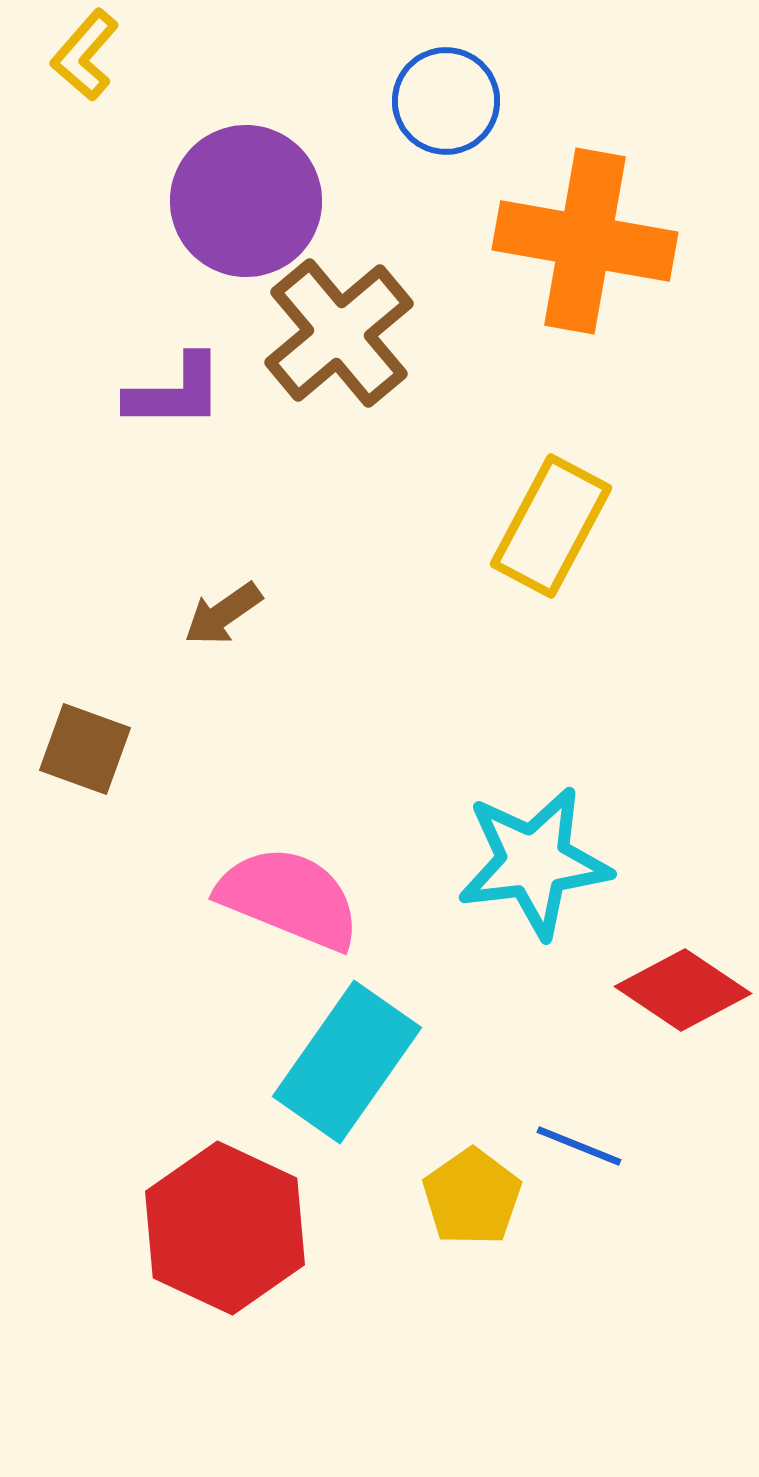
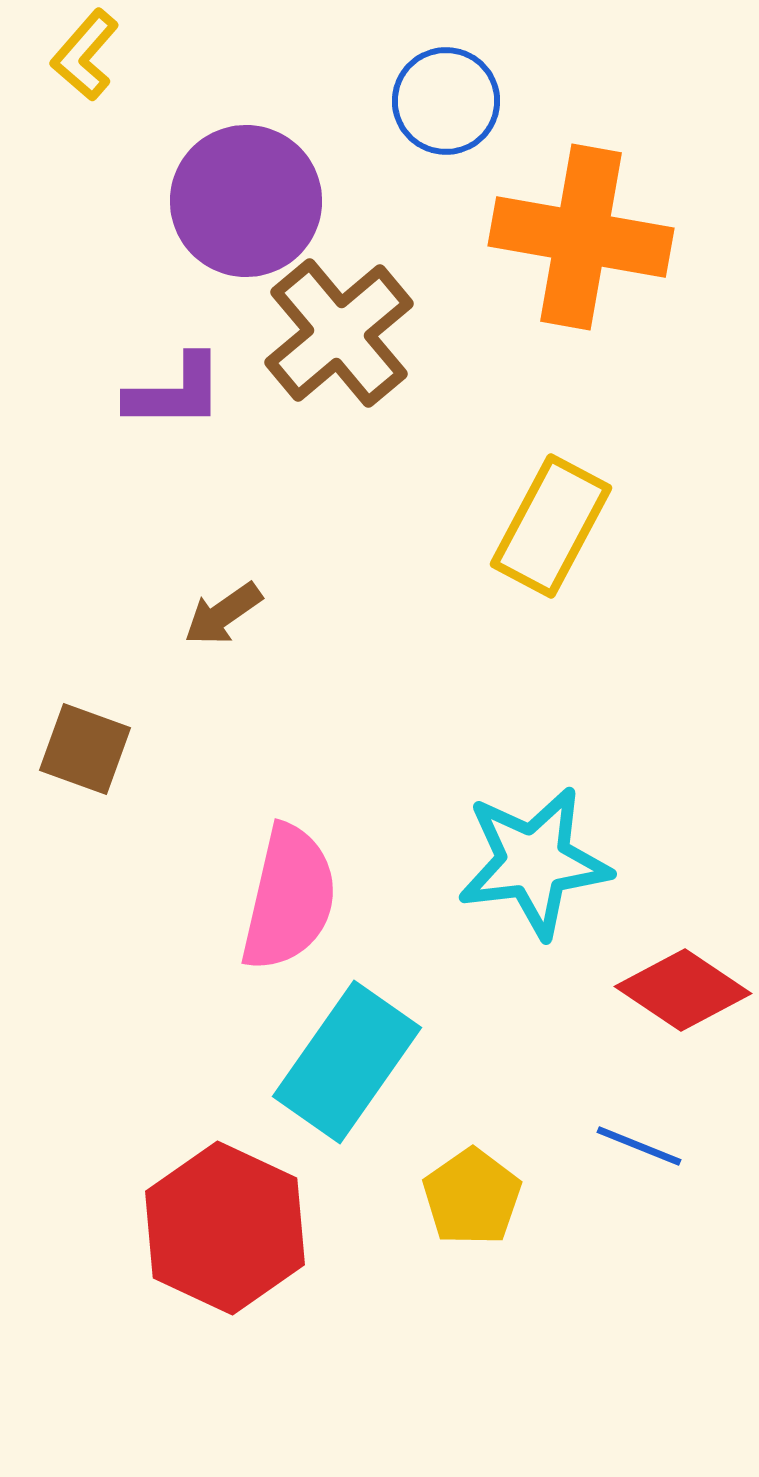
orange cross: moved 4 px left, 4 px up
pink semicircle: rotated 81 degrees clockwise
blue line: moved 60 px right
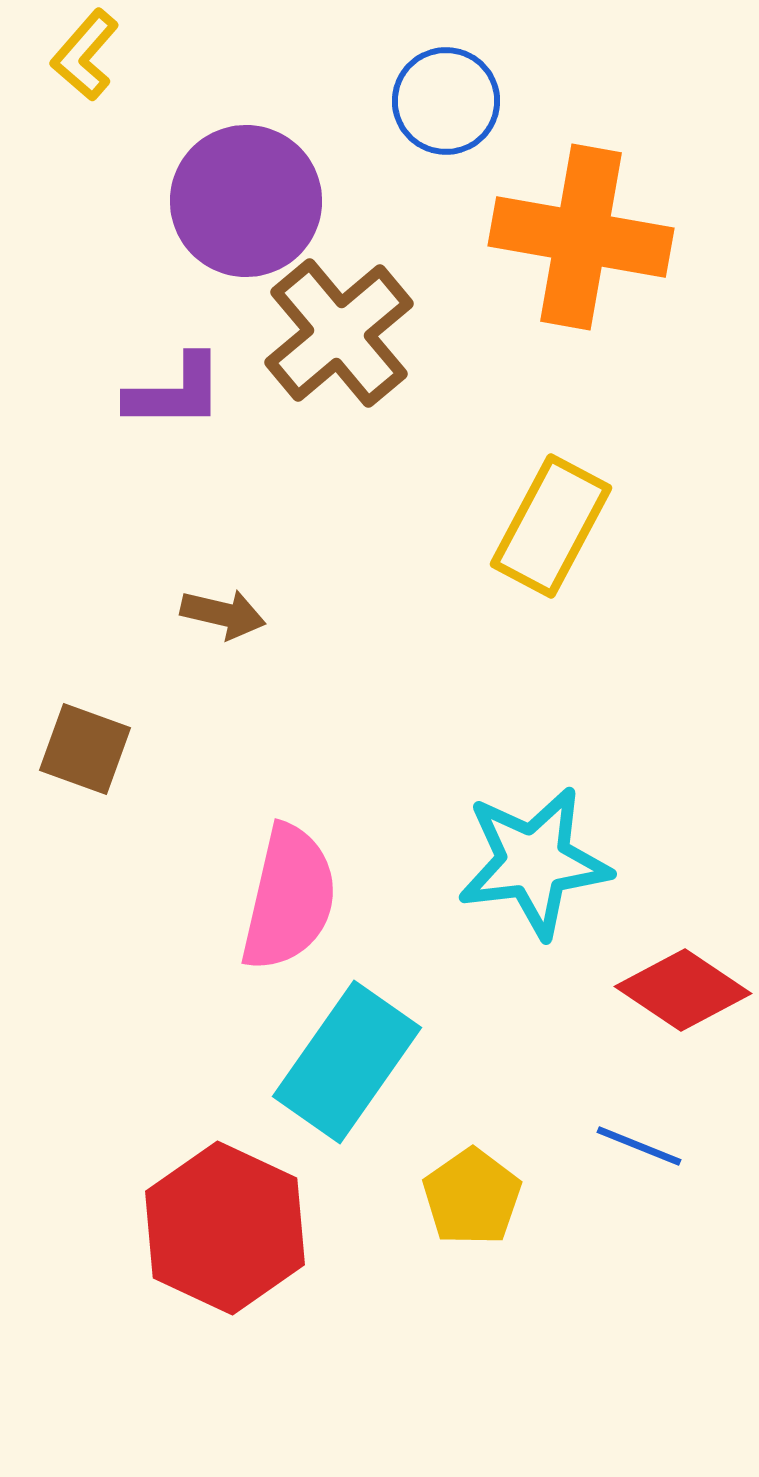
brown arrow: rotated 132 degrees counterclockwise
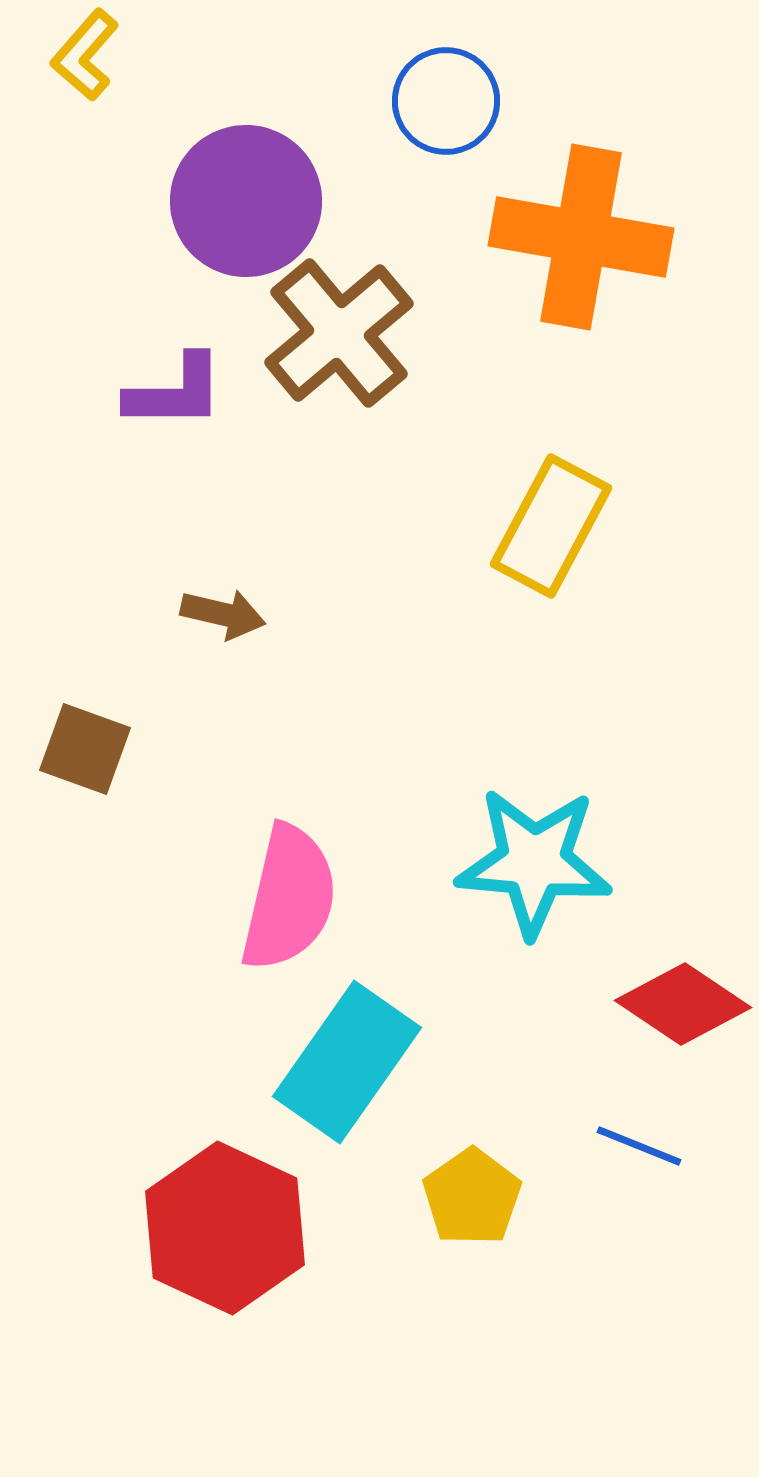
cyan star: rotated 12 degrees clockwise
red diamond: moved 14 px down
